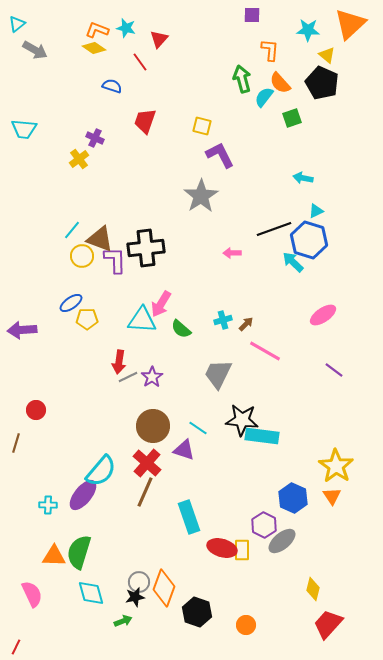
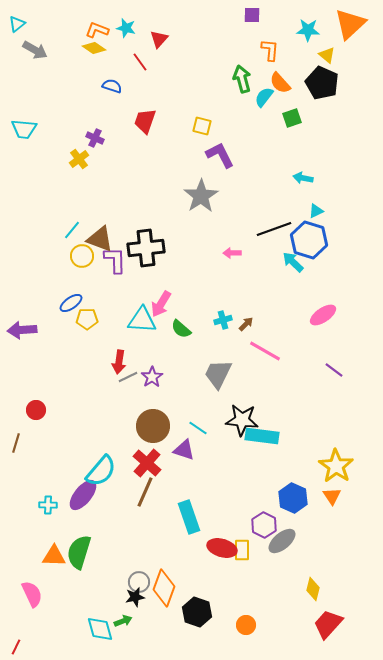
cyan diamond at (91, 593): moved 9 px right, 36 px down
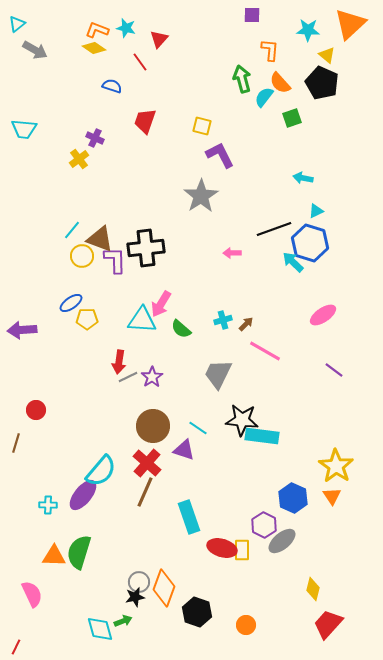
blue hexagon at (309, 240): moved 1 px right, 3 px down
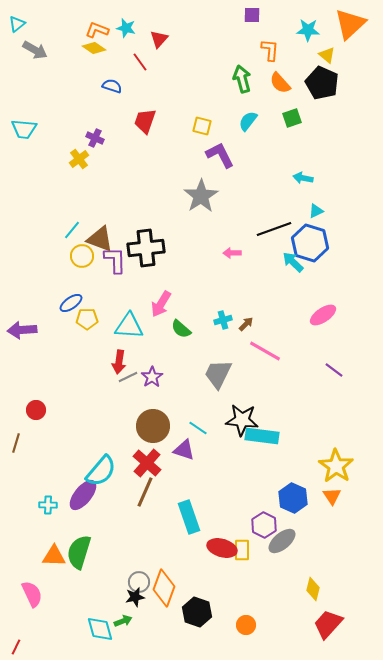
cyan semicircle at (264, 97): moved 16 px left, 24 px down
cyan triangle at (142, 320): moved 13 px left, 6 px down
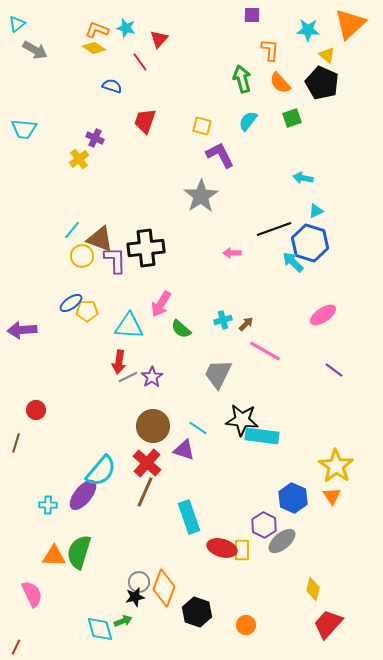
yellow pentagon at (87, 319): moved 8 px up
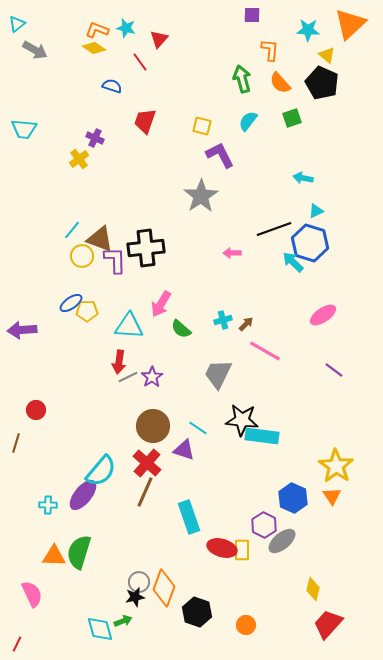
red line at (16, 647): moved 1 px right, 3 px up
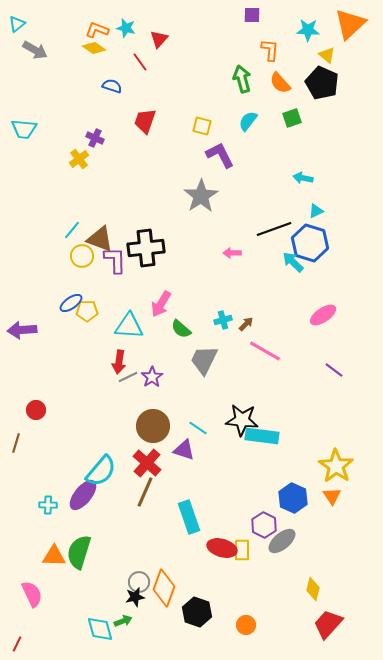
gray trapezoid at (218, 374): moved 14 px left, 14 px up
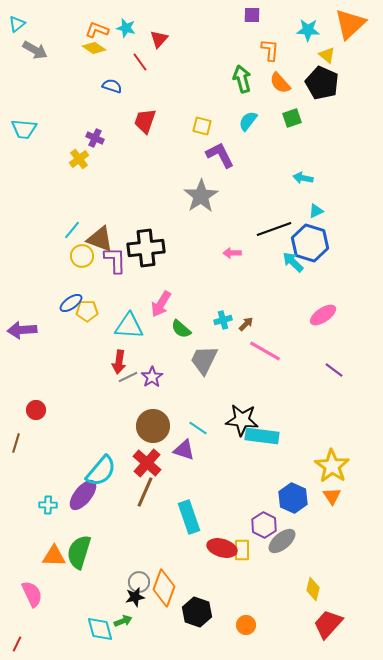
yellow star at (336, 466): moved 4 px left
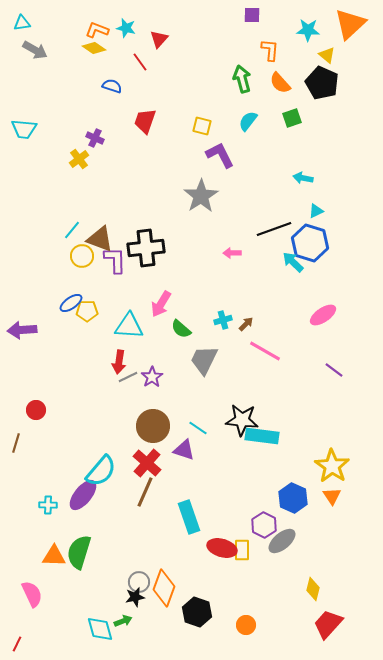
cyan triangle at (17, 24): moved 5 px right, 1 px up; rotated 30 degrees clockwise
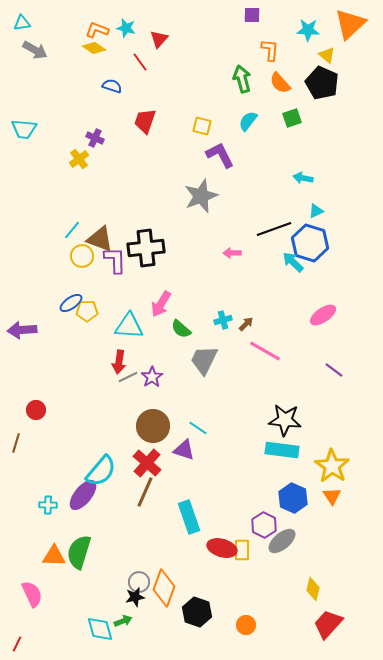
gray star at (201, 196): rotated 12 degrees clockwise
black star at (242, 420): moved 43 px right
cyan rectangle at (262, 436): moved 20 px right, 14 px down
